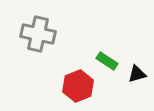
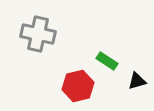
black triangle: moved 7 px down
red hexagon: rotated 8 degrees clockwise
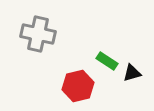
black triangle: moved 5 px left, 8 px up
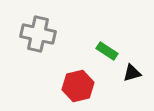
green rectangle: moved 10 px up
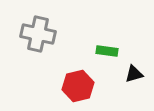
green rectangle: rotated 25 degrees counterclockwise
black triangle: moved 2 px right, 1 px down
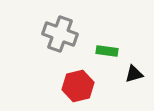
gray cross: moved 22 px right; rotated 8 degrees clockwise
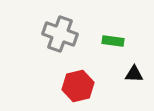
green rectangle: moved 6 px right, 10 px up
black triangle: rotated 18 degrees clockwise
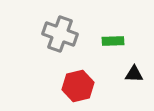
green rectangle: rotated 10 degrees counterclockwise
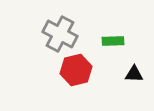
gray cross: rotated 8 degrees clockwise
red hexagon: moved 2 px left, 16 px up
